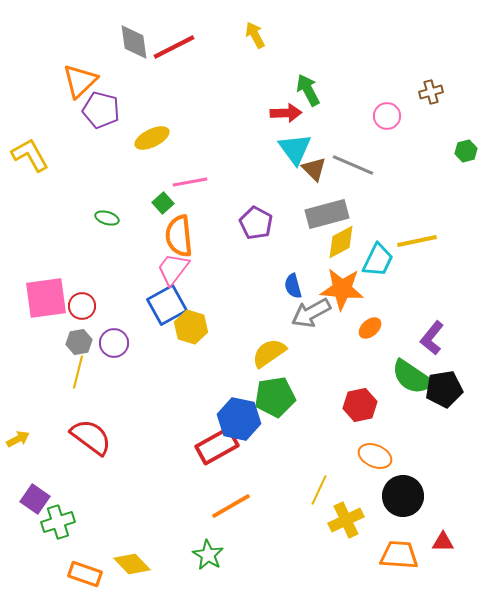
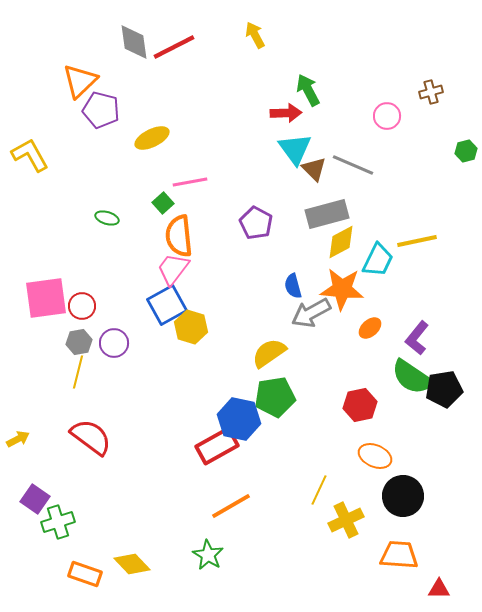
purple L-shape at (432, 338): moved 15 px left
red triangle at (443, 542): moved 4 px left, 47 px down
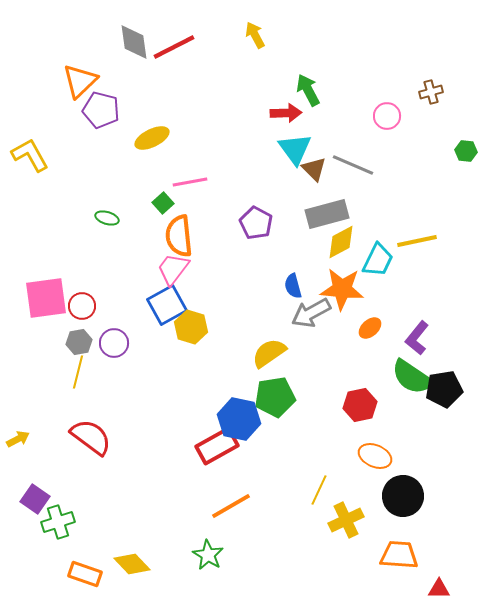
green hexagon at (466, 151): rotated 20 degrees clockwise
